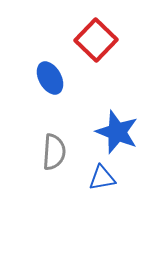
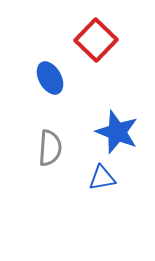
gray semicircle: moved 4 px left, 4 px up
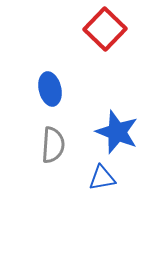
red square: moved 9 px right, 11 px up
blue ellipse: moved 11 px down; rotated 16 degrees clockwise
gray semicircle: moved 3 px right, 3 px up
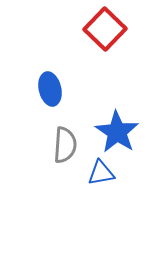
blue star: rotated 12 degrees clockwise
gray semicircle: moved 12 px right
blue triangle: moved 1 px left, 5 px up
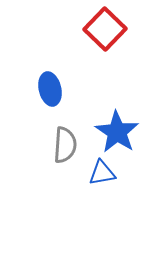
blue triangle: moved 1 px right
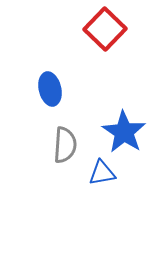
blue star: moved 7 px right
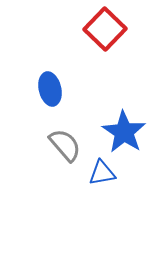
gray semicircle: rotated 45 degrees counterclockwise
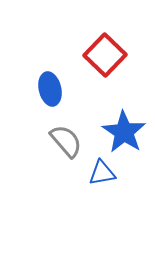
red square: moved 26 px down
gray semicircle: moved 1 px right, 4 px up
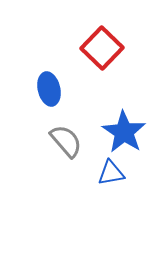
red square: moved 3 px left, 7 px up
blue ellipse: moved 1 px left
blue triangle: moved 9 px right
